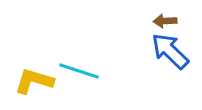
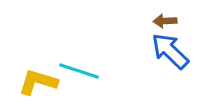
yellow L-shape: moved 4 px right, 1 px down
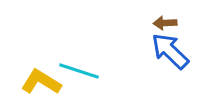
brown arrow: moved 2 px down
yellow L-shape: moved 3 px right; rotated 15 degrees clockwise
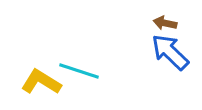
brown arrow: rotated 15 degrees clockwise
blue arrow: moved 1 px down
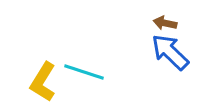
cyan line: moved 5 px right, 1 px down
yellow L-shape: moved 2 px right; rotated 90 degrees counterclockwise
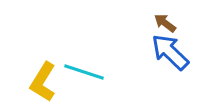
brown arrow: rotated 25 degrees clockwise
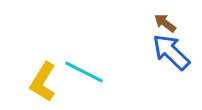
blue arrow: moved 1 px right
cyan line: rotated 9 degrees clockwise
